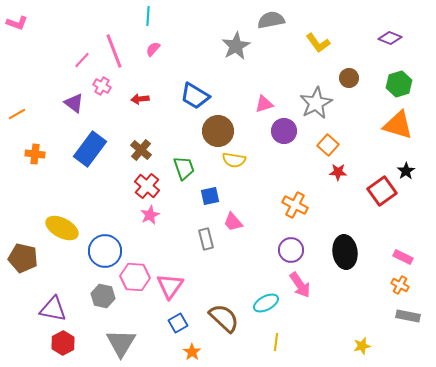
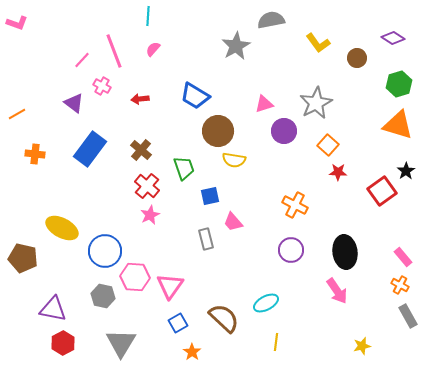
purple diamond at (390, 38): moved 3 px right; rotated 10 degrees clockwise
brown circle at (349, 78): moved 8 px right, 20 px up
pink rectangle at (403, 257): rotated 24 degrees clockwise
pink arrow at (300, 285): moved 37 px right, 6 px down
gray rectangle at (408, 316): rotated 50 degrees clockwise
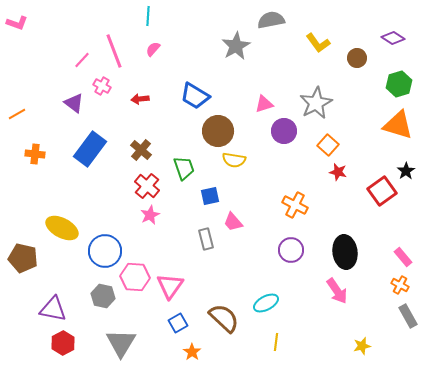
red star at (338, 172): rotated 12 degrees clockwise
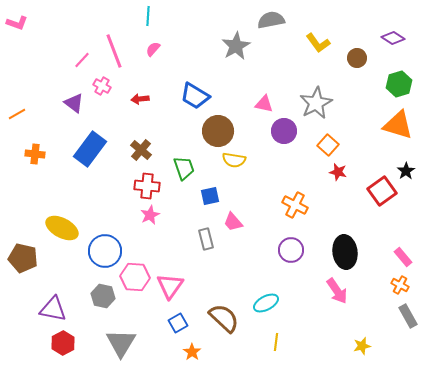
pink triangle at (264, 104): rotated 30 degrees clockwise
red cross at (147, 186): rotated 35 degrees counterclockwise
